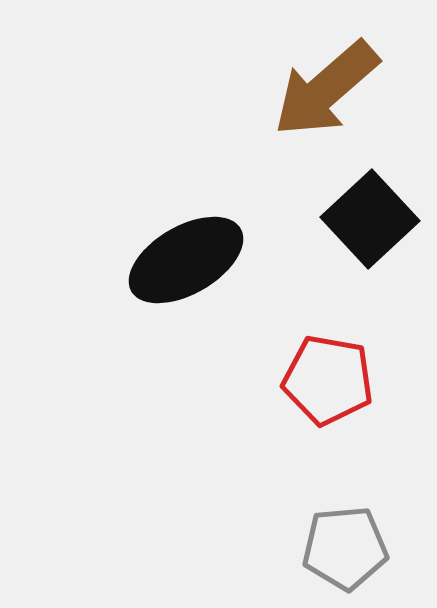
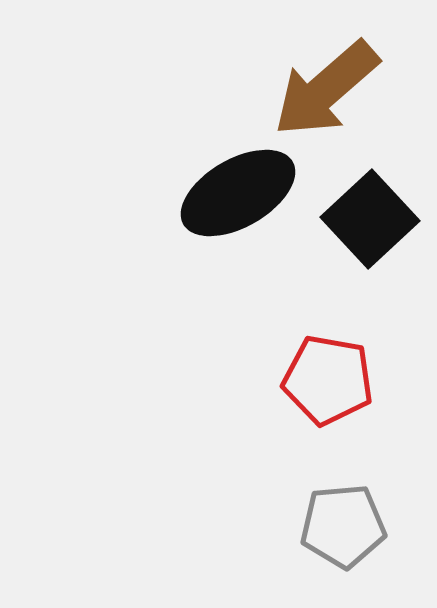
black ellipse: moved 52 px right, 67 px up
gray pentagon: moved 2 px left, 22 px up
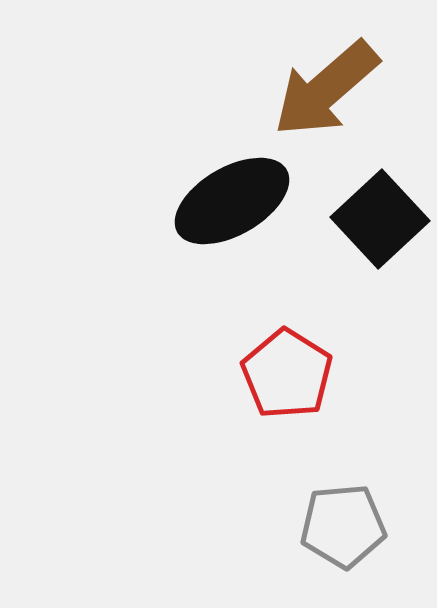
black ellipse: moved 6 px left, 8 px down
black square: moved 10 px right
red pentagon: moved 41 px left, 6 px up; rotated 22 degrees clockwise
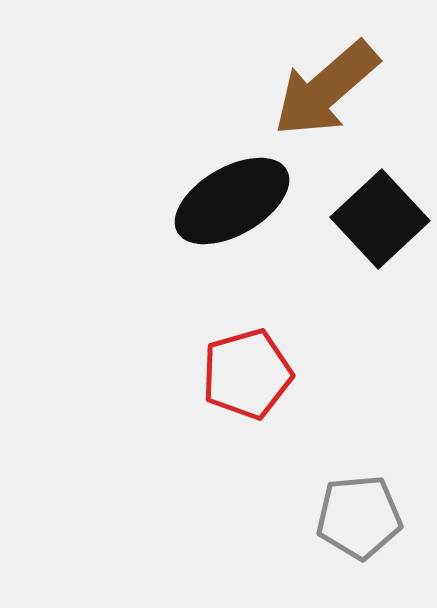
red pentagon: moved 40 px left; rotated 24 degrees clockwise
gray pentagon: moved 16 px right, 9 px up
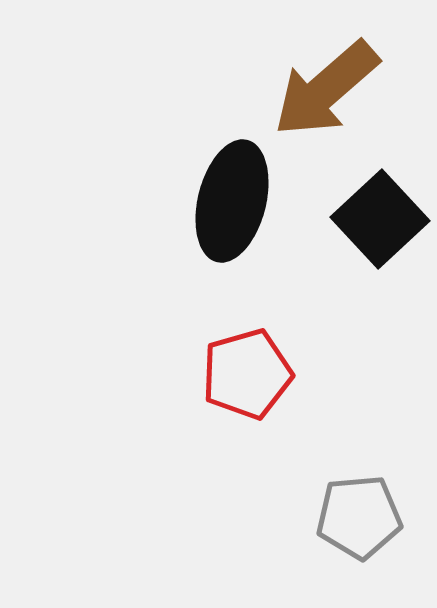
black ellipse: rotated 46 degrees counterclockwise
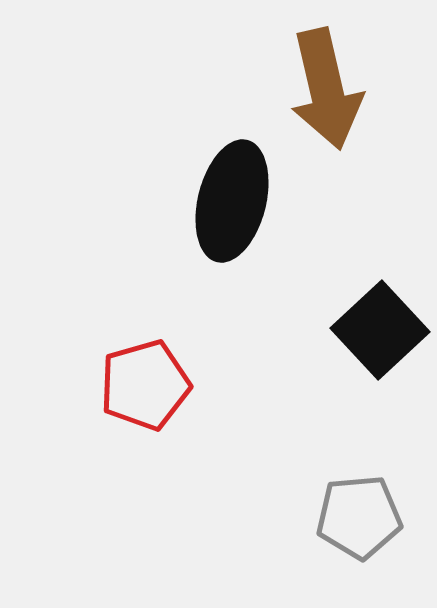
brown arrow: rotated 62 degrees counterclockwise
black square: moved 111 px down
red pentagon: moved 102 px left, 11 px down
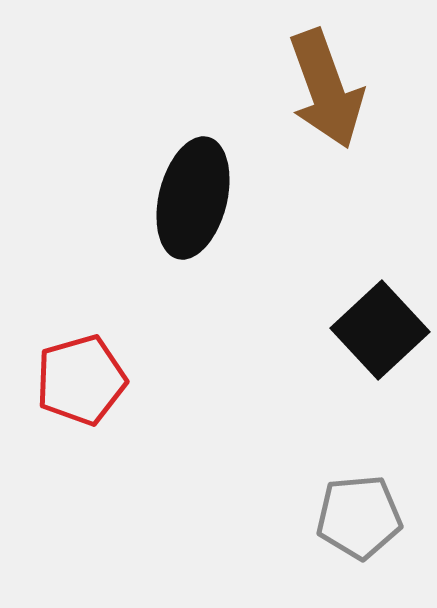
brown arrow: rotated 7 degrees counterclockwise
black ellipse: moved 39 px left, 3 px up
red pentagon: moved 64 px left, 5 px up
